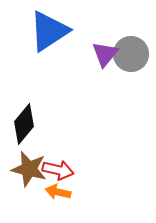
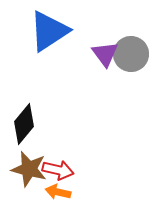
purple triangle: rotated 16 degrees counterclockwise
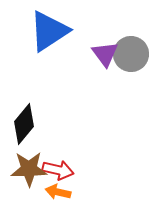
brown star: rotated 15 degrees counterclockwise
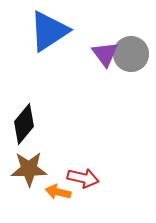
red arrow: moved 25 px right, 8 px down
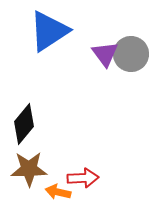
red arrow: rotated 16 degrees counterclockwise
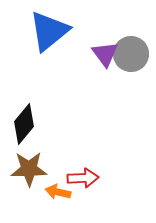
blue triangle: rotated 6 degrees counterclockwise
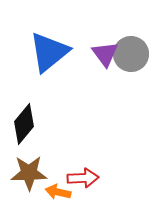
blue triangle: moved 21 px down
brown star: moved 4 px down
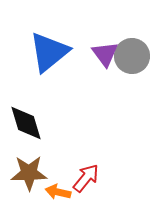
gray circle: moved 1 px right, 2 px down
black diamond: moved 2 px right, 1 px up; rotated 57 degrees counterclockwise
red arrow: moved 3 px right; rotated 48 degrees counterclockwise
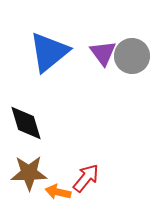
purple triangle: moved 2 px left, 1 px up
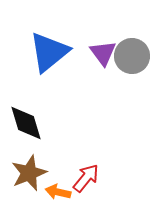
brown star: rotated 21 degrees counterclockwise
